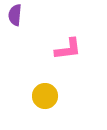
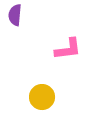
yellow circle: moved 3 px left, 1 px down
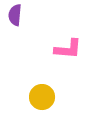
pink L-shape: rotated 12 degrees clockwise
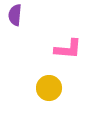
yellow circle: moved 7 px right, 9 px up
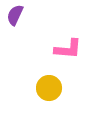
purple semicircle: rotated 20 degrees clockwise
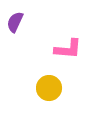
purple semicircle: moved 7 px down
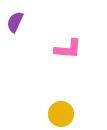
yellow circle: moved 12 px right, 26 px down
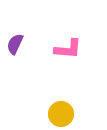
purple semicircle: moved 22 px down
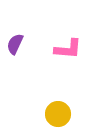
yellow circle: moved 3 px left
